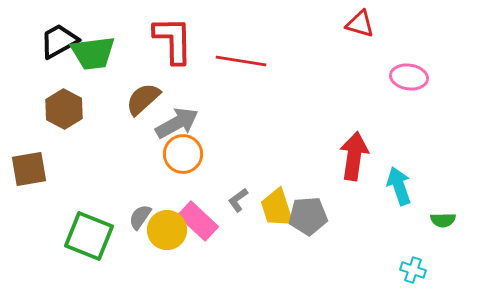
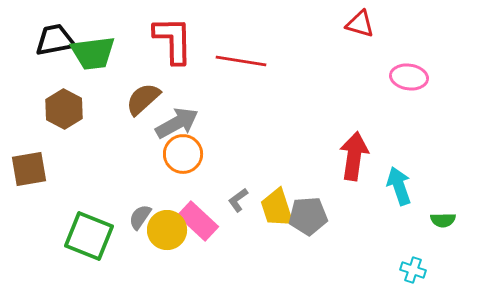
black trapezoid: moved 4 px left, 1 px up; rotated 18 degrees clockwise
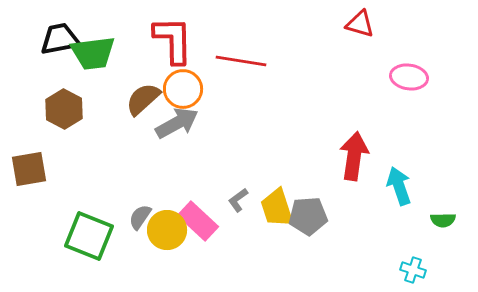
black trapezoid: moved 5 px right, 1 px up
orange circle: moved 65 px up
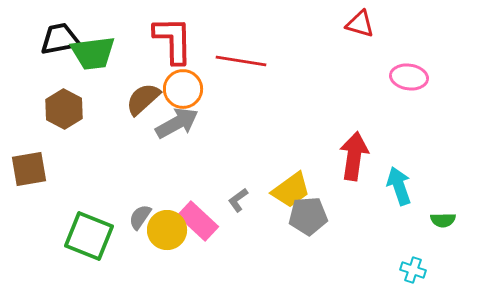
yellow trapezoid: moved 14 px right, 18 px up; rotated 108 degrees counterclockwise
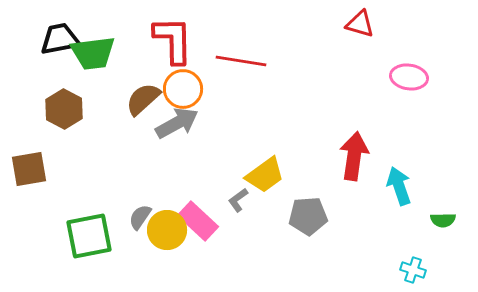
yellow trapezoid: moved 26 px left, 15 px up
green square: rotated 33 degrees counterclockwise
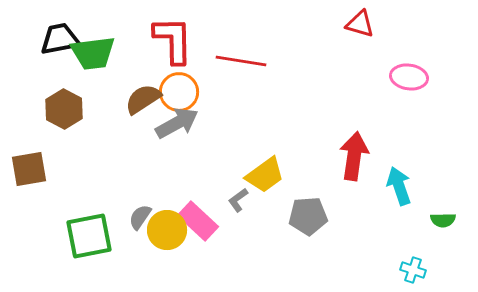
orange circle: moved 4 px left, 3 px down
brown semicircle: rotated 9 degrees clockwise
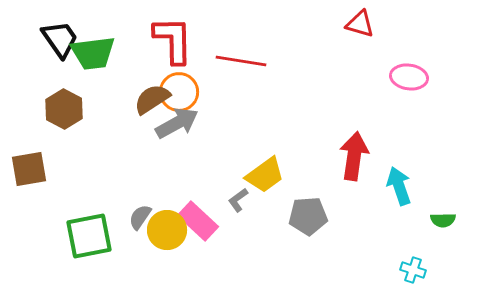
black trapezoid: rotated 66 degrees clockwise
brown semicircle: moved 9 px right
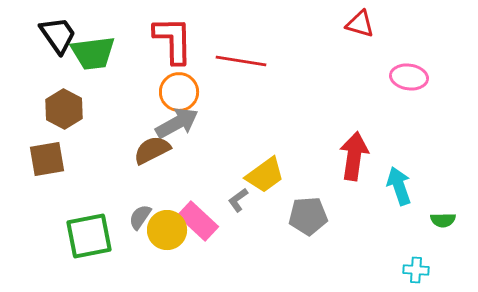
black trapezoid: moved 2 px left, 4 px up
brown semicircle: moved 51 px down; rotated 6 degrees clockwise
brown square: moved 18 px right, 10 px up
cyan cross: moved 3 px right; rotated 15 degrees counterclockwise
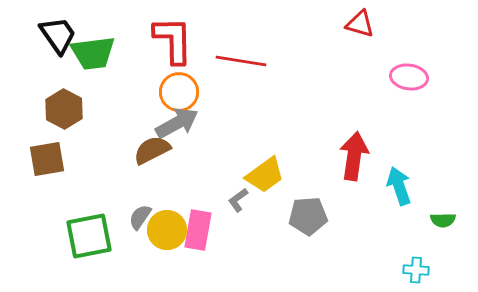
pink rectangle: moved 9 px down; rotated 57 degrees clockwise
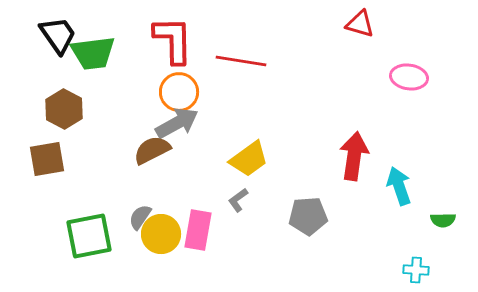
yellow trapezoid: moved 16 px left, 16 px up
yellow circle: moved 6 px left, 4 px down
